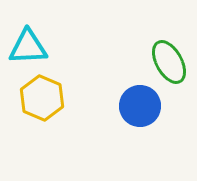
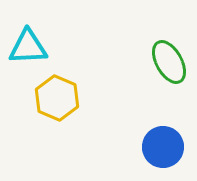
yellow hexagon: moved 15 px right
blue circle: moved 23 px right, 41 px down
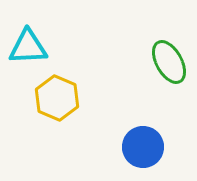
blue circle: moved 20 px left
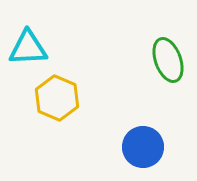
cyan triangle: moved 1 px down
green ellipse: moved 1 px left, 2 px up; rotated 9 degrees clockwise
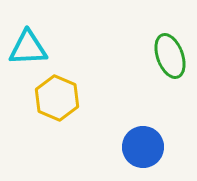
green ellipse: moved 2 px right, 4 px up
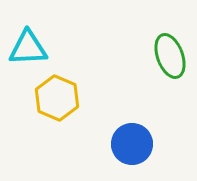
blue circle: moved 11 px left, 3 px up
